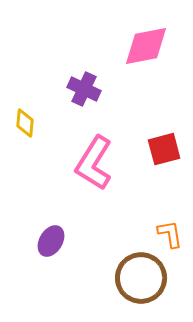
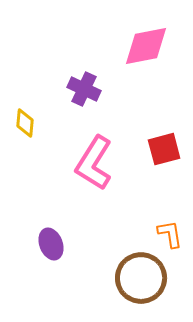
purple ellipse: moved 3 px down; rotated 52 degrees counterclockwise
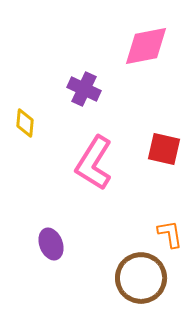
red square: rotated 28 degrees clockwise
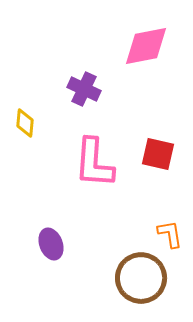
red square: moved 6 px left, 5 px down
pink L-shape: rotated 28 degrees counterclockwise
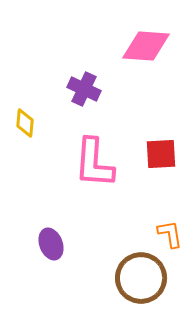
pink diamond: rotated 15 degrees clockwise
red square: moved 3 px right; rotated 16 degrees counterclockwise
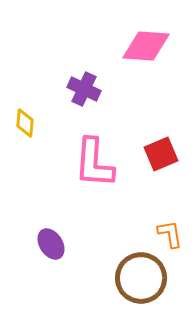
red square: rotated 20 degrees counterclockwise
purple ellipse: rotated 12 degrees counterclockwise
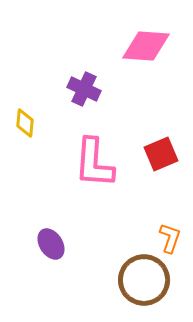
orange L-shape: moved 4 px down; rotated 28 degrees clockwise
brown circle: moved 3 px right, 2 px down
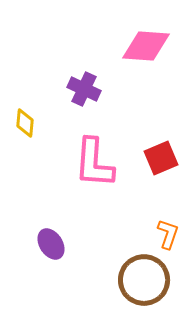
red square: moved 4 px down
orange L-shape: moved 2 px left, 4 px up
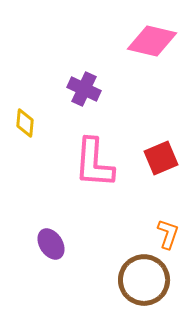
pink diamond: moved 6 px right, 5 px up; rotated 9 degrees clockwise
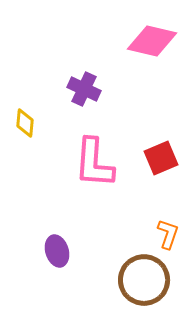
purple ellipse: moved 6 px right, 7 px down; rotated 16 degrees clockwise
